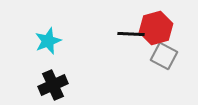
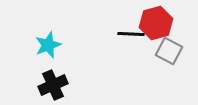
red hexagon: moved 5 px up
cyan star: moved 4 px down
gray square: moved 5 px right, 5 px up
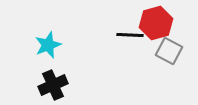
black line: moved 1 px left, 1 px down
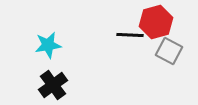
red hexagon: moved 1 px up
cyan star: rotated 12 degrees clockwise
black cross: rotated 12 degrees counterclockwise
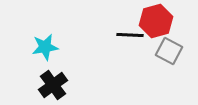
red hexagon: moved 1 px up
cyan star: moved 3 px left, 2 px down
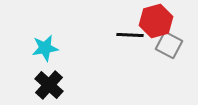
cyan star: moved 1 px down
gray square: moved 6 px up
black cross: moved 4 px left; rotated 12 degrees counterclockwise
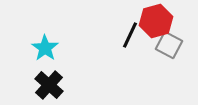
black line: rotated 68 degrees counterclockwise
cyan star: rotated 28 degrees counterclockwise
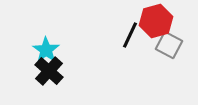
cyan star: moved 1 px right, 2 px down
black cross: moved 14 px up
